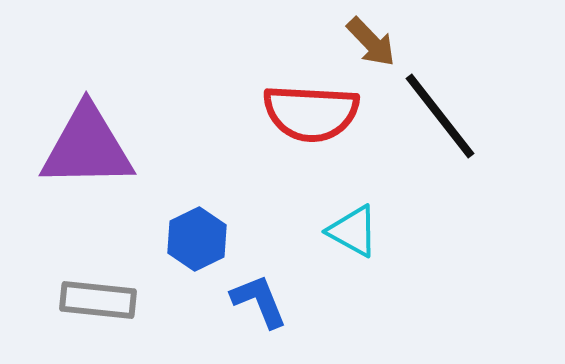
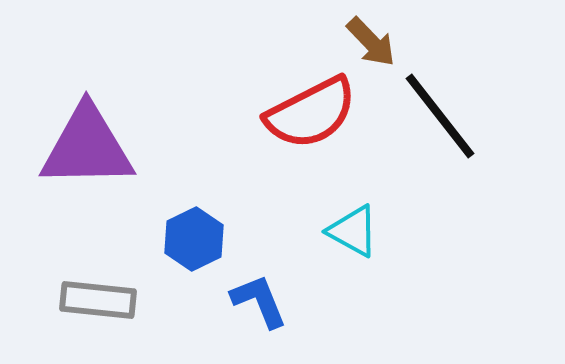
red semicircle: rotated 30 degrees counterclockwise
blue hexagon: moved 3 px left
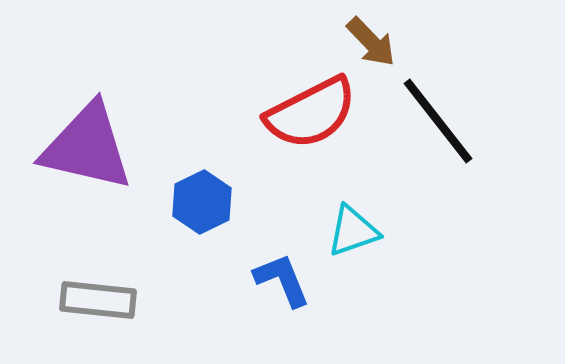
black line: moved 2 px left, 5 px down
purple triangle: rotated 14 degrees clockwise
cyan triangle: rotated 48 degrees counterclockwise
blue hexagon: moved 8 px right, 37 px up
blue L-shape: moved 23 px right, 21 px up
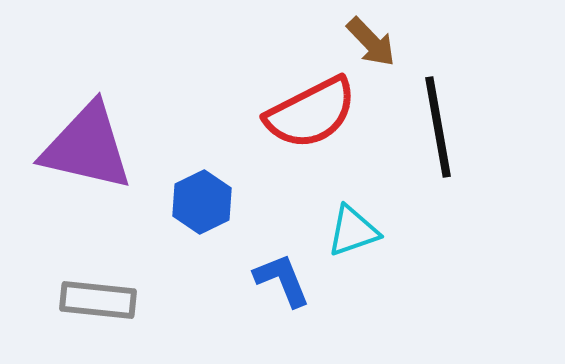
black line: moved 6 px down; rotated 28 degrees clockwise
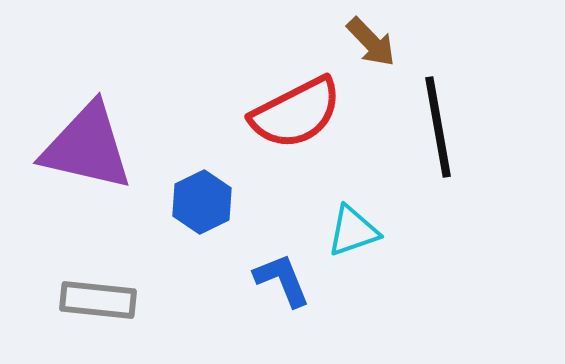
red semicircle: moved 15 px left
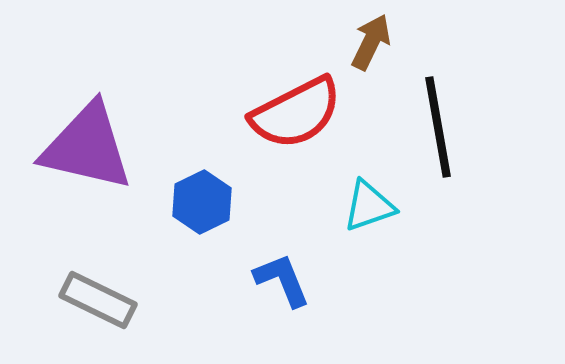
brown arrow: rotated 110 degrees counterclockwise
cyan triangle: moved 16 px right, 25 px up
gray rectangle: rotated 20 degrees clockwise
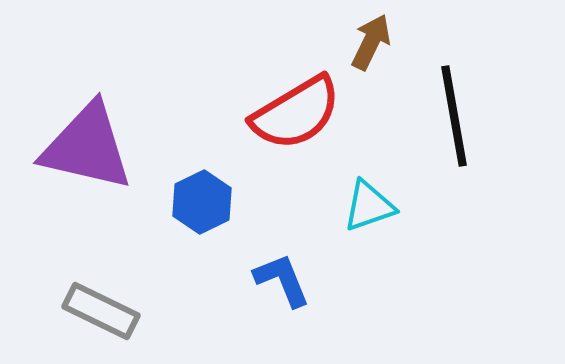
red semicircle: rotated 4 degrees counterclockwise
black line: moved 16 px right, 11 px up
gray rectangle: moved 3 px right, 11 px down
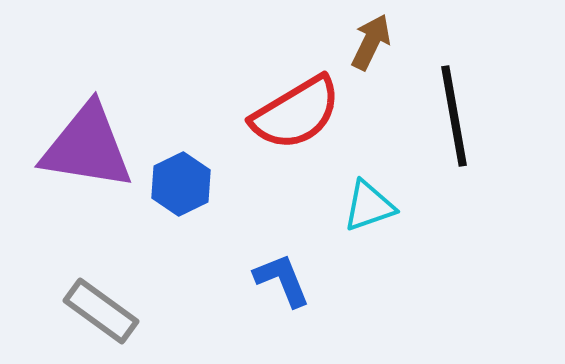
purple triangle: rotated 4 degrees counterclockwise
blue hexagon: moved 21 px left, 18 px up
gray rectangle: rotated 10 degrees clockwise
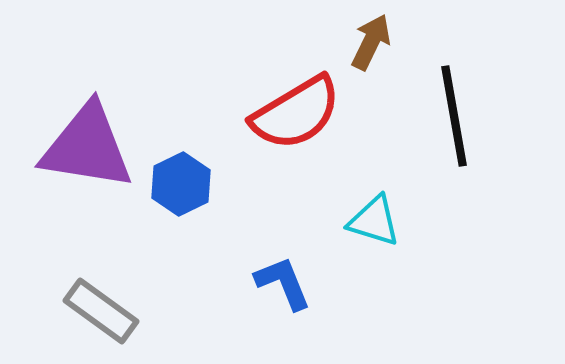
cyan triangle: moved 5 px right, 15 px down; rotated 36 degrees clockwise
blue L-shape: moved 1 px right, 3 px down
